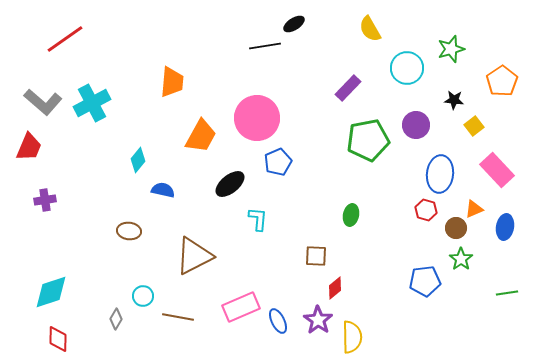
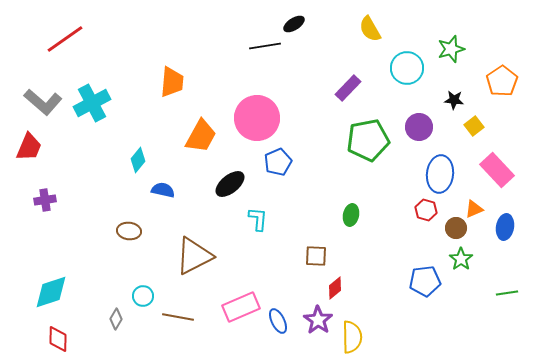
purple circle at (416, 125): moved 3 px right, 2 px down
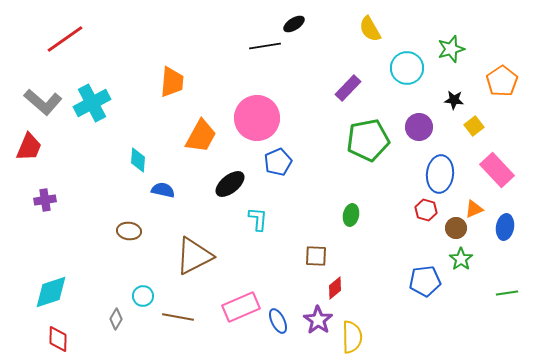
cyan diamond at (138, 160): rotated 35 degrees counterclockwise
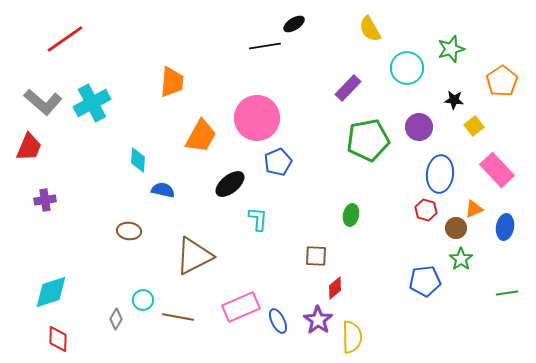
cyan circle at (143, 296): moved 4 px down
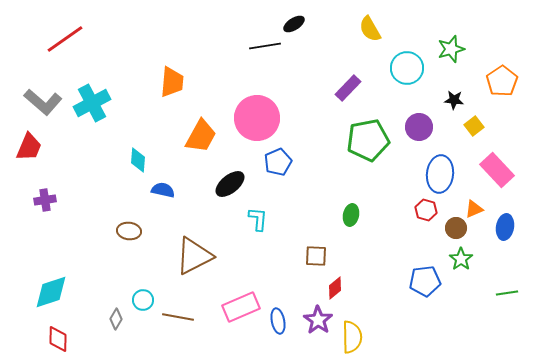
blue ellipse at (278, 321): rotated 15 degrees clockwise
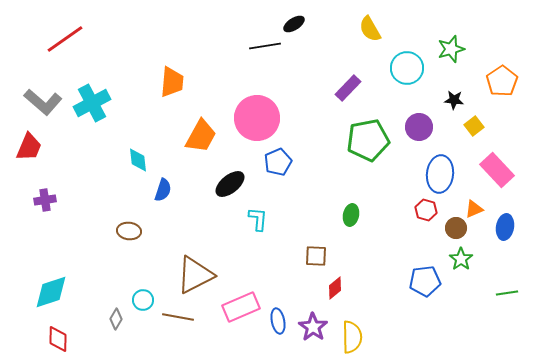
cyan diamond at (138, 160): rotated 10 degrees counterclockwise
blue semicircle at (163, 190): rotated 95 degrees clockwise
brown triangle at (194, 256): moved 1 px right, 19 px down
purple star at (318, 320): moved 5 px left, 7 px down
